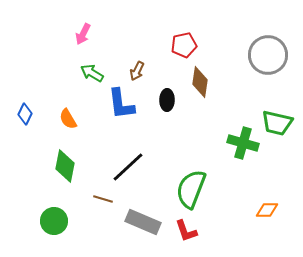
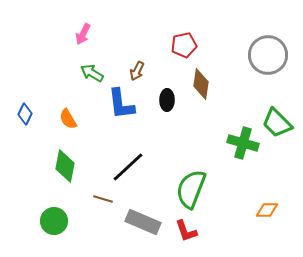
brown diamond: moved 1 px right, 2 px down
green trapezoid: rotated 32 degrees clockwise
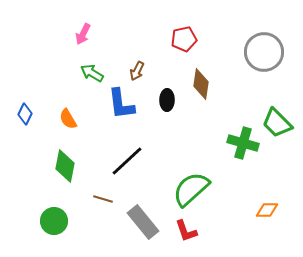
red pentagon: moved 6 px up
gray circle: moved 4 px left, 3 px up
black line: moved 1 px left, 6 px up
green semicircle: rotated 27 degrees clockwise
gray rectangle: rotated 28 degrees clockwise
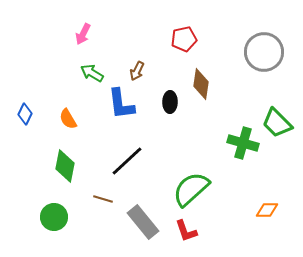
black ellipse: moved 3 px right, 2 px down
green circle: moved 4 px up
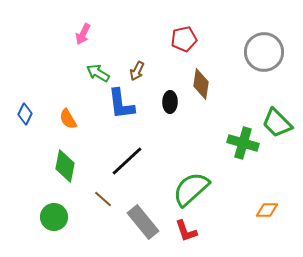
green arrow: moved 6 px right
brown line: rotated 24 degrees clockwise
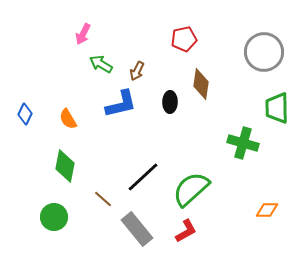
green arrow: moved 3 px right, 9 px up
blue L-shape: rotated 96 degrees counterclockwise
green trapezoid: moved 15 px up; rotated 44 degrees clockwise
black line: moved 16 px right, 16 px down
gray rectangle: moved 6 px left, 7 px down
red L-shape: rotated 100 degrees counterclockwise
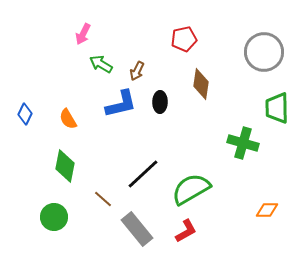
black ellipse: moved 10 px left
black line: moved 3 px up
green semicircle: rotated 12 degrees clockwise
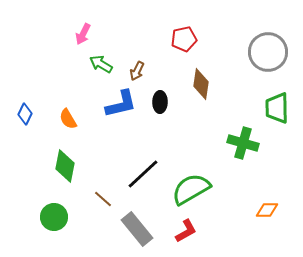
gray circle: moved 4 px right
